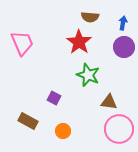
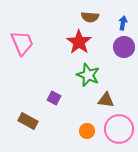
brown triangle: moved 3 px left, 2 px up
orange circle: moved 24 px right
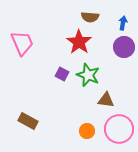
purple square: moved 8 px right, 24 px up
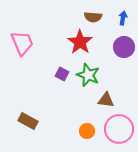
brown semicircle: moved 3 px right
blue arrow: moved 5 px up
red star: moved 1 px right
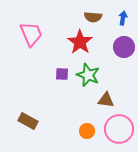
pink trapezoid: moved 9 px right, 9 px up
purple square: rotated 24 degrees counterclockwise
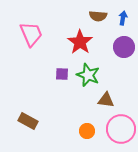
brown semicircle: moved 5 px right, 1 px up
pink circle: moved 2 px right
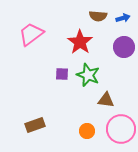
blue arrow: rotated 64 degrees clockwise
pink trapezoid: rotated 104 degrees counterclockwise
brown rectangle: moved 7 px right, 4 px down; rotated 48 degrees counterclockwise
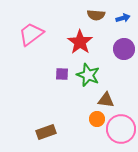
brown semicircle: moved 2 px left, 1 px up
purple circle: moved 2 px down
brown rectangle: moved 11 px right, 7 px down
orange circle: moved 10 px right, 12 px up
